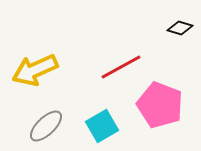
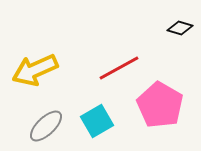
red line: moved 2 px left, 1 px down
pink pentagon: rotated 9 degrees clockwise
cyan square: moved 5 px left, 5 px up
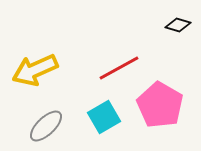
black diamond: moved 2 px left, 3 px up
cyan square: moved 7 px right, 4 px up
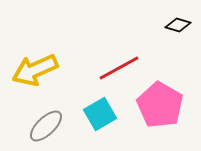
cyan square: moved 4 px left, 3 px up
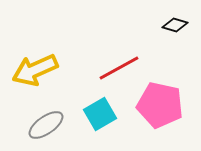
black diamond: moved 3 px left
pink pentagon: rotated 18 degrees counterclockwise
gray ellipse: moved 1 px up; rotated 9 degrees clockwise
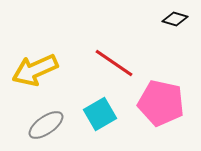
black diamond: moved 6 px up
red line: moved 5 px left, 5 px up; rotated 63 degrees clockwise
pink pentagon: moved 1 px right, 2 px up
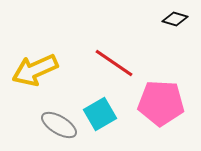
pink pentagon: rotated 9 degrees counterclockwise
gray ellipse: moved 13 px right; rotated 66 degrees clockwise
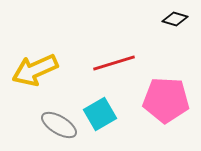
red line: rotated 51 degrees counterclockwise
pink pentagon: moved 5 px right, 3 px up
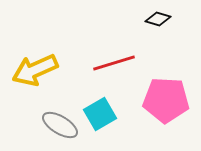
black diamond: moved 17 px left
gray ellipse: moved 1 px right
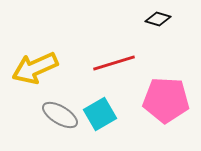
yellow arrow: moved 2 px up
gray ellipse: moved 10 px up
